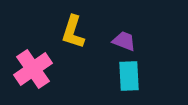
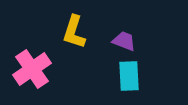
yellow L-shape: moved 1 px right
pink cross: moved 1 px left
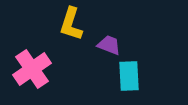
yellow L-shape: moved 3 px left, 8 px up
purple trapezoid: moved 15 px left, 4 px down
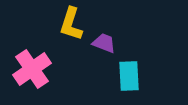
purple trapezoid: moved 5 px left, 2 px up
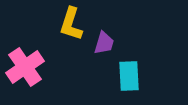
purple trapezoid: rotated 85 degrees clockwise
pink cross: moved 7 px left, 2 px up
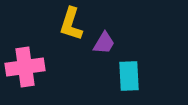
purple trapezoid: rotated 15 degrees clockwise
pink cross: rotated 27 degrees clockwise
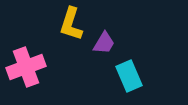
pink cross: moved 1 px right; rotated 12 degrees counterclockwise
cyan rectangle: rotated 20 degrees counterclockwise
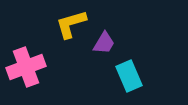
yellow L-shape: rotated 56 degrees clockwise
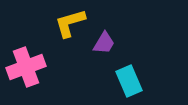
yellow L-shape: moved 1 px left, 1 px up
cyan rectangle: moved 5 px down
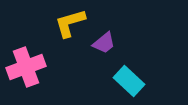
purple trapezoid: rotated 20 degrees clockwise
cyan rectangle: rotated 24 degrees counterclockwise
